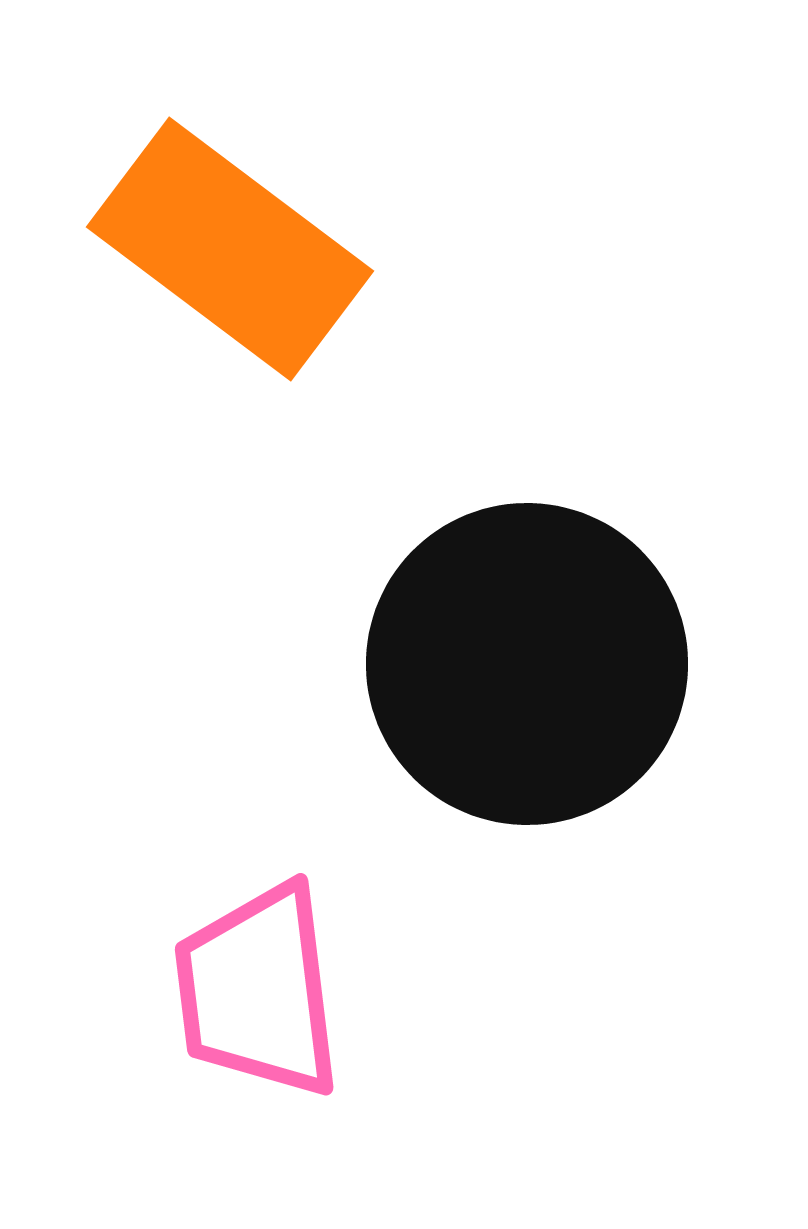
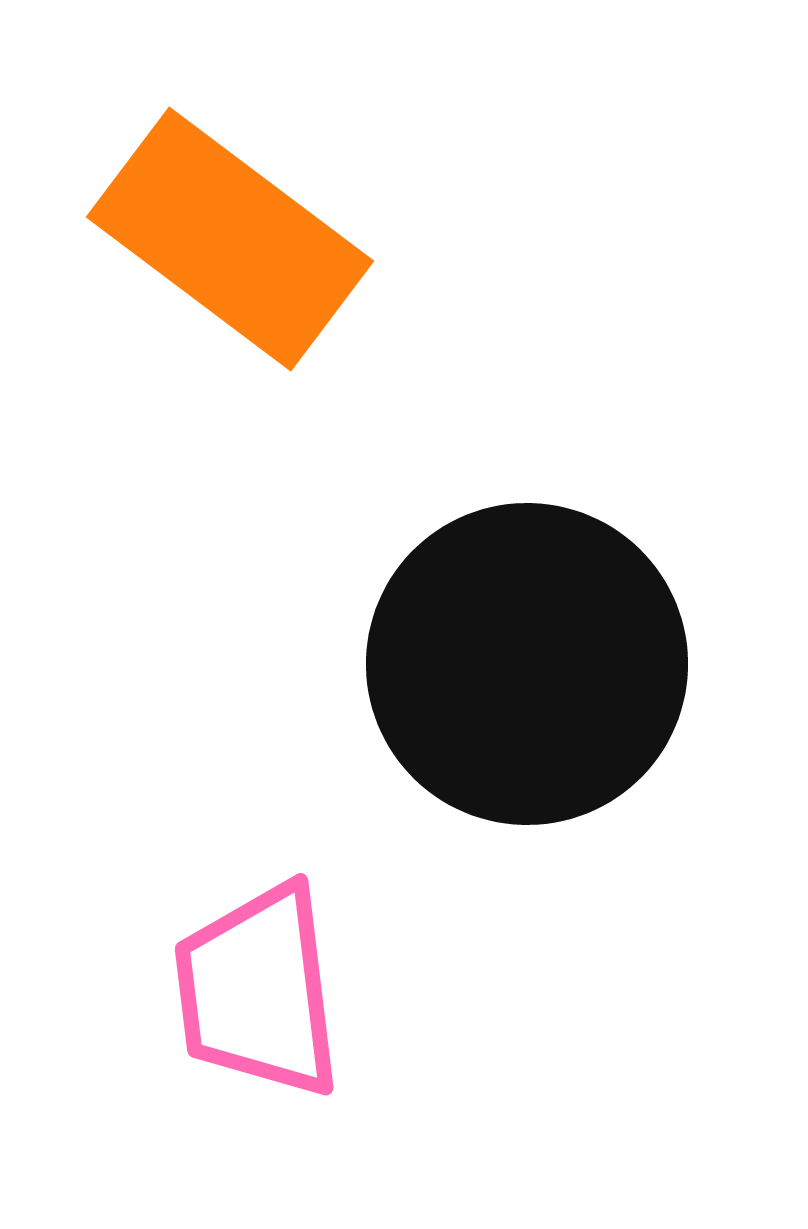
orange rectangle: moved 10 px up
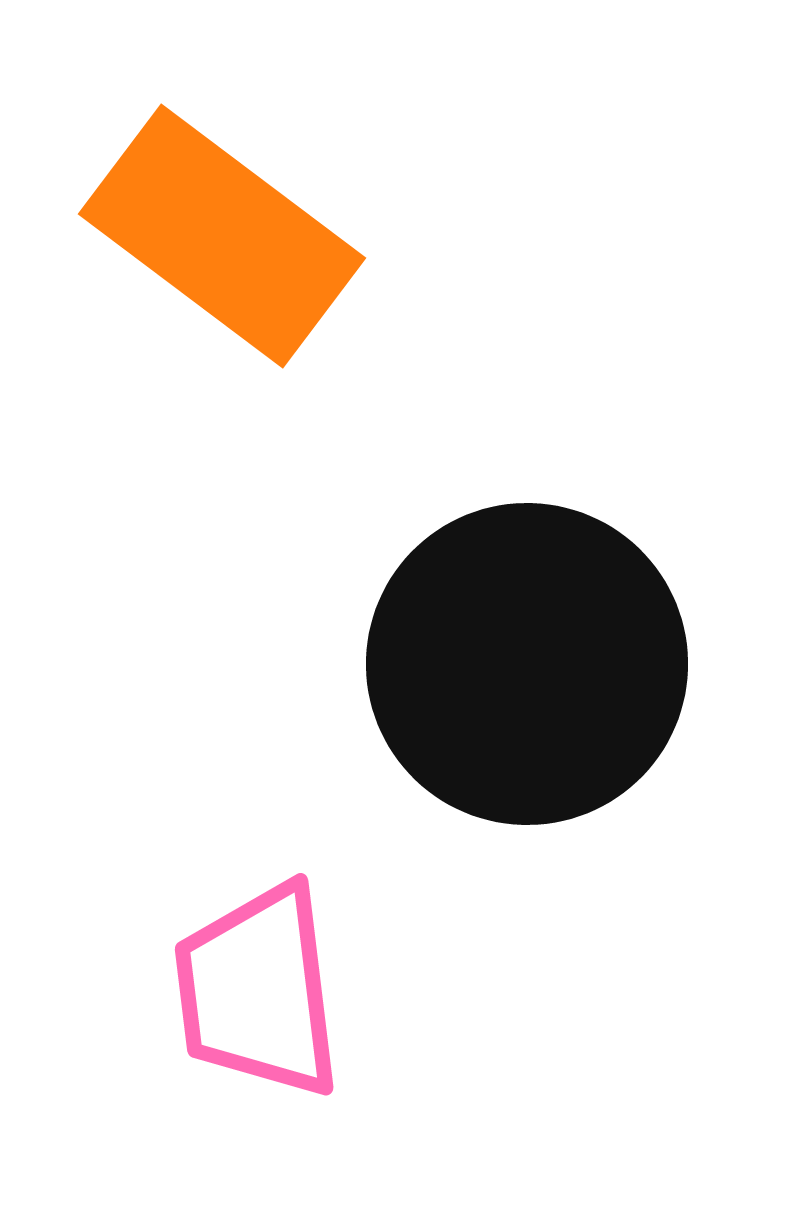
orange rectangle: moved 8 px left, 3 px up
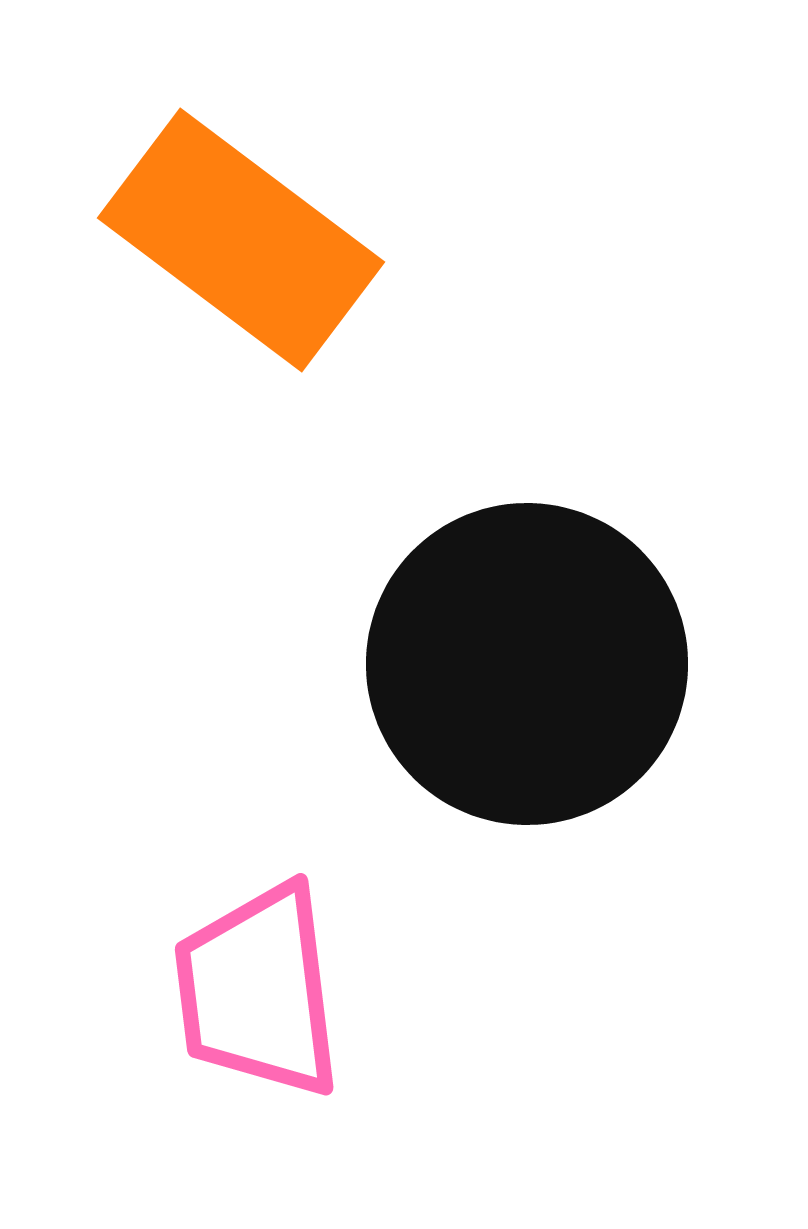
orange rectangle: moved 19 px right, 4 px down
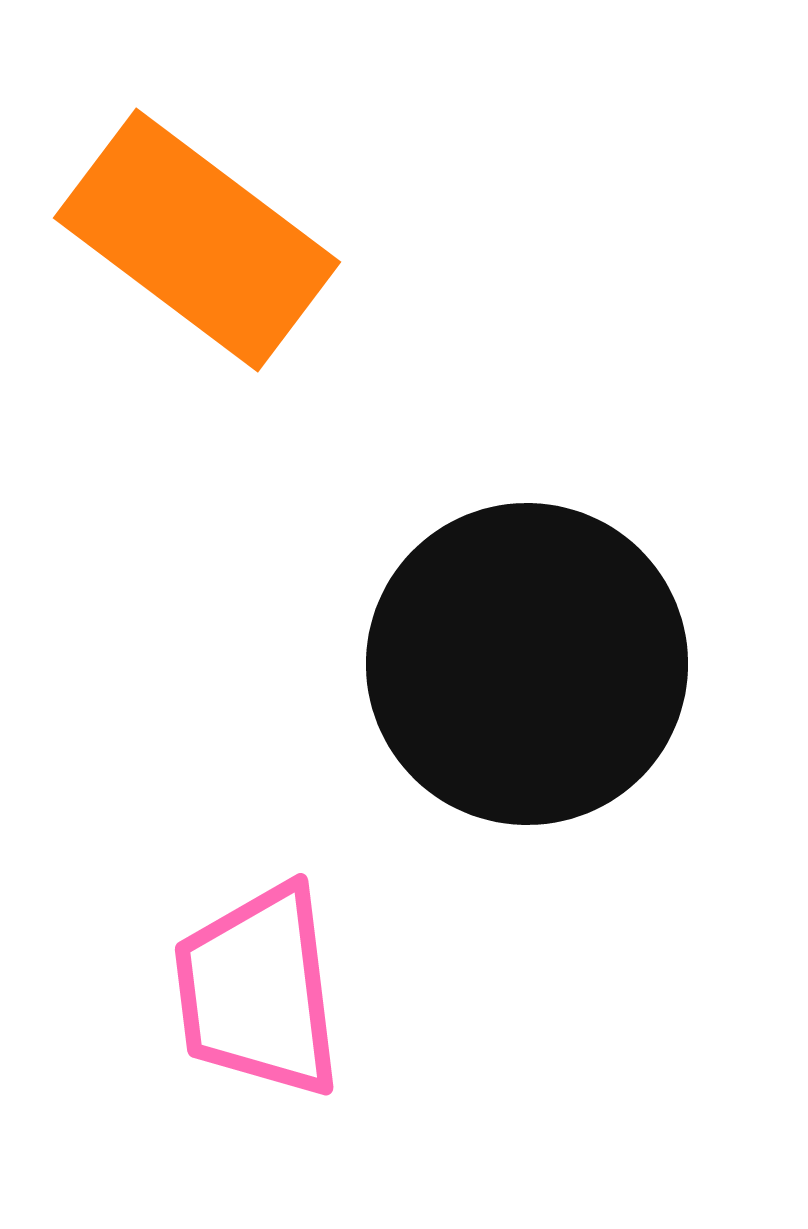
orange rectangle: moved 44 px left
